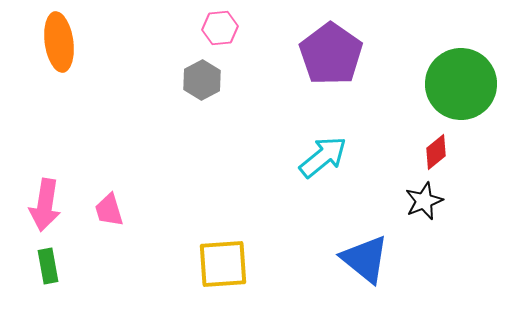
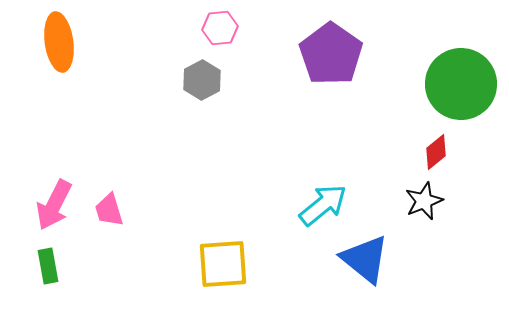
cyan arrow: moved 48 px down
pink arrow: moved 9 px right; rotated 18 degrees clockwise
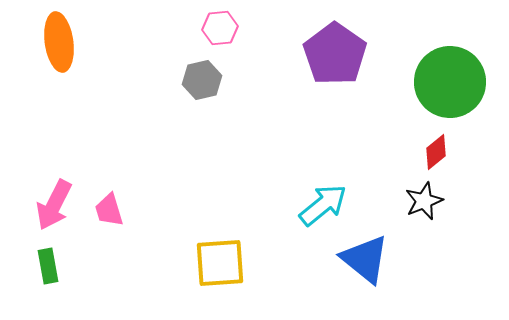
purple pentagon: moved 4 px right
gray hexagon: rotated 15 degrees clockwise
green circle: moved 11 px left, 2 px up
yellow square: moved 3 px left, 1 px up
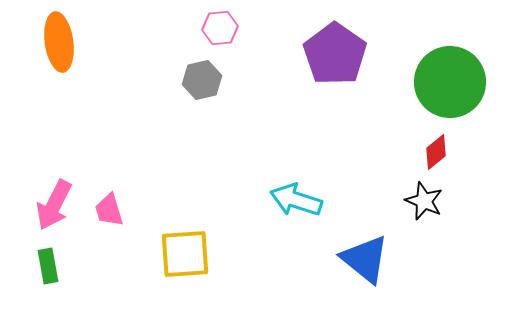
black star: rotated 27 degrees counterclockwise
cyan arrow: moved 27 px left, 5 px up; rotated 123 degrees counterclockwise
yellow square: moved 35 px left, 9 px up
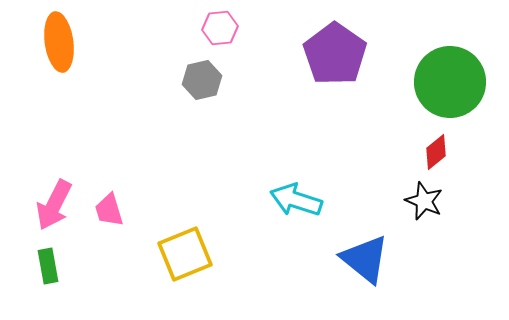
yellow square: rotated 18 degrees counterclockwise
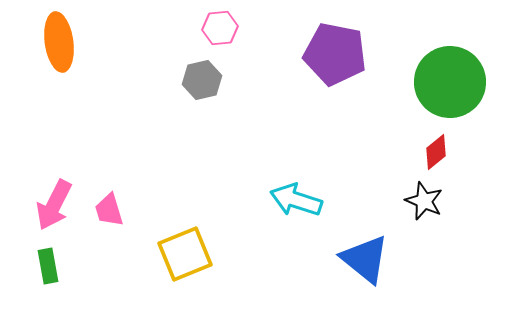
purple pentagon: rotated 24 degrees counterclockwise
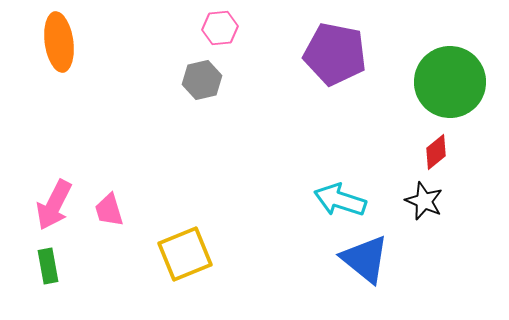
cyan arrow: moved 44 px right
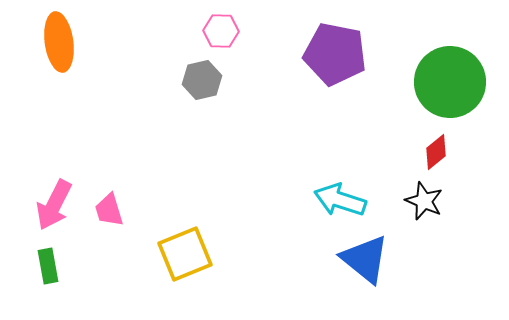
pink hexagon: moved 1 px right, 3 px down; rotated 8 degrees clockwise
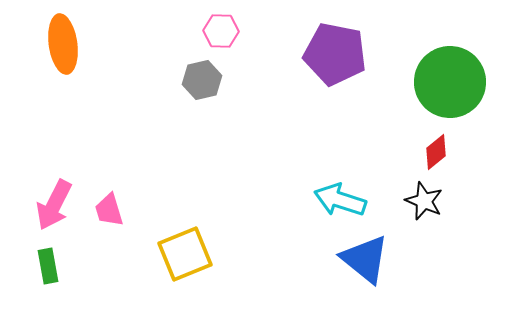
orange ellipse: moved 4 px right, 2 px down
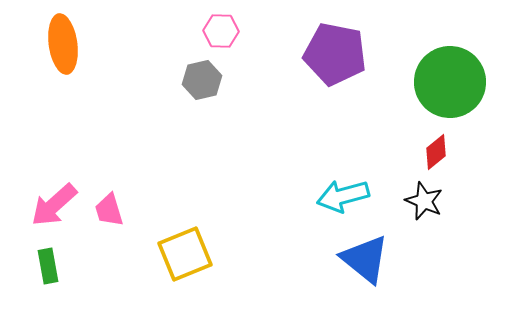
cyan arrow: moved 3 px right, 4 px up; rotated 33 degrees counterclockwise
pink arrow: rotated 21 degrees clockwise
